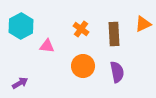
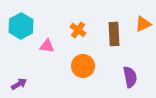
orange cross: moved 3 px left, 1 px down
purple semicircle: moved 13 px right, 5 px down
purple arrow: moved 1 px left, 1 px down
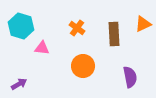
cyan hexagon: rotated 15 degrees counterclockwise
orange cross: moved 1 px left, 2 px up
pink triangle: moved 5 px left, 2 px down
